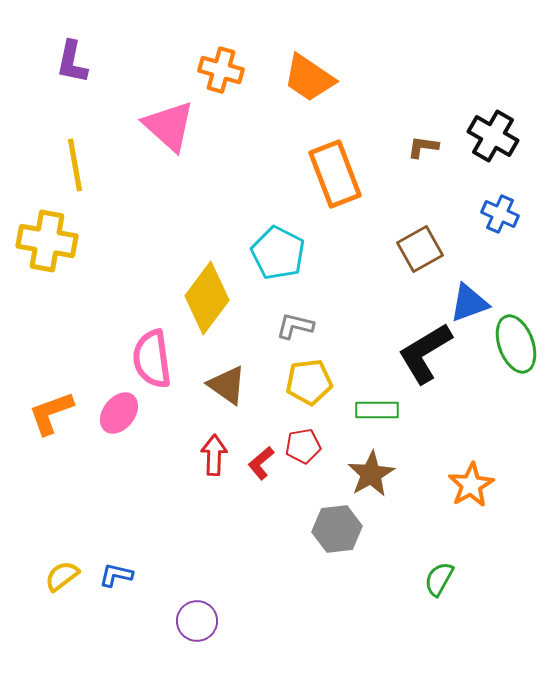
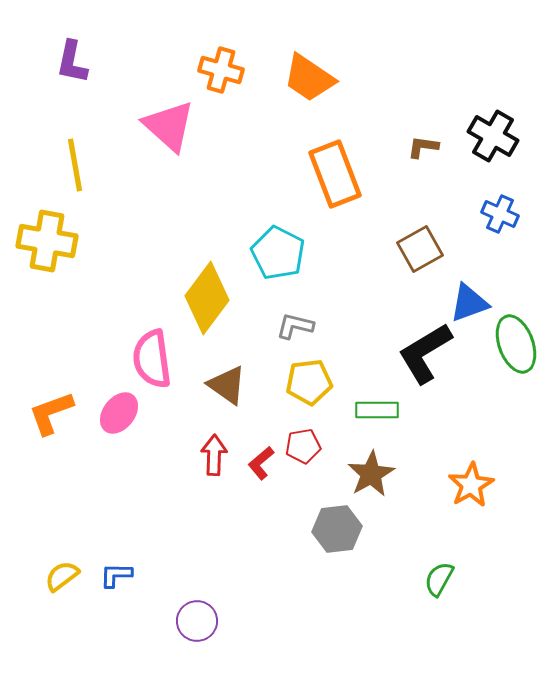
blue L-shape: rotated 12 degrees counterclockwise
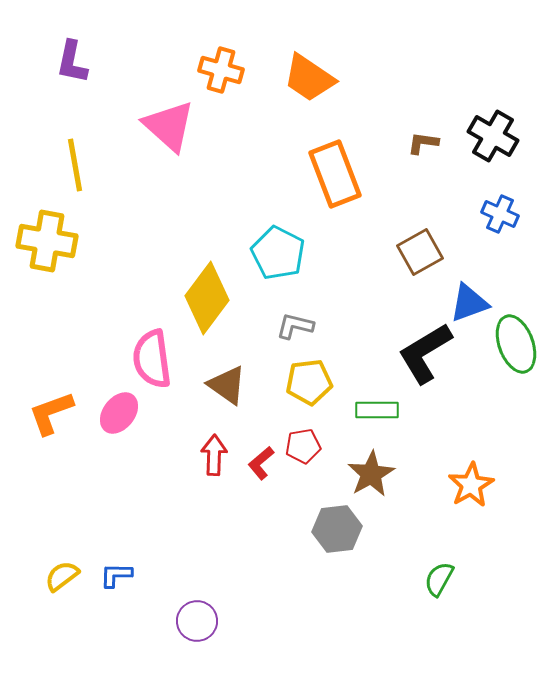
brown L-shape: moved 4 px up
brown square: moved 3 px down
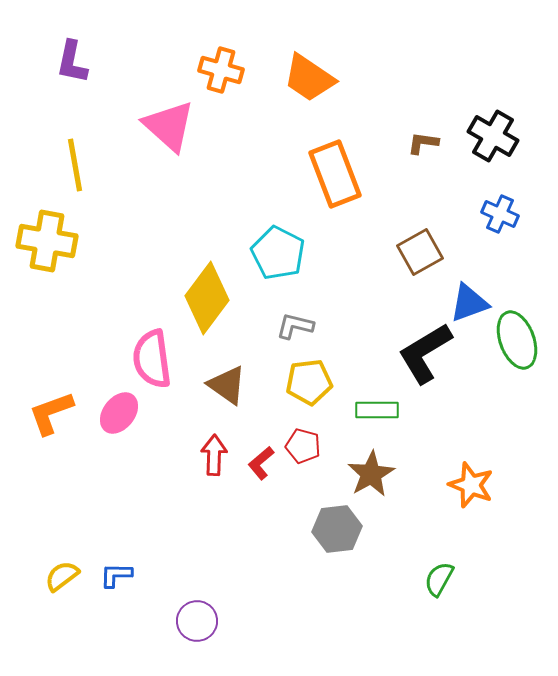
green ellipse: moved 1 px right, 4 px up
red pentagon: rotated 24 degrees clockwise
orange star: rotated 21 degrees counterclockwise
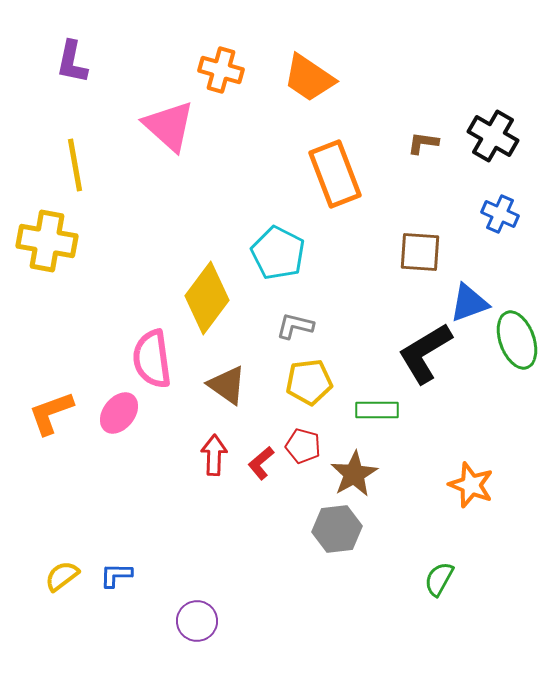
brown square: rotated 33 degrees clockwise
brown star: moved 17 px left
